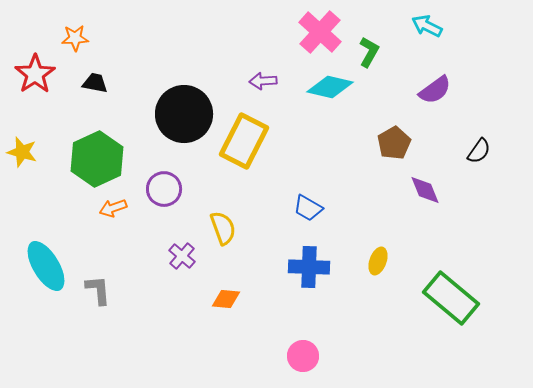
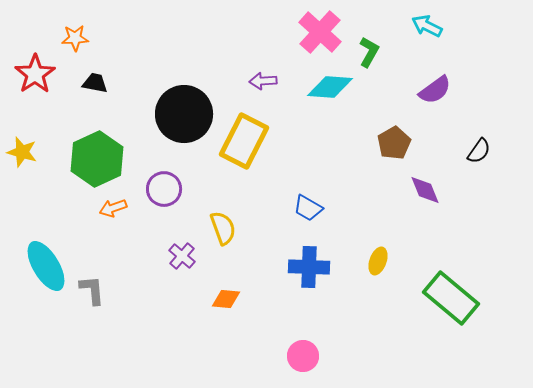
cyan diamond: rotated 9 degrees counterclockwise
gray L-shape: moved 6 px left
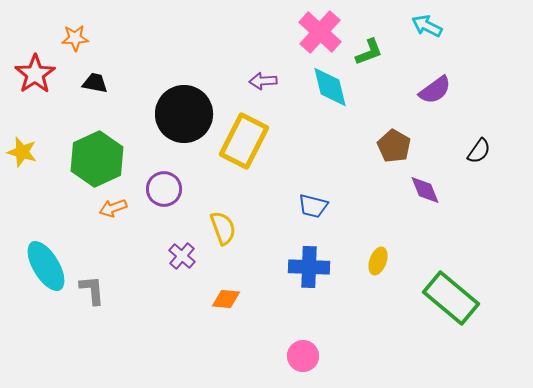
green L-shape: rotated 40 degrees clockwise
cyan diamond: rotated 72 degrees clockwise
brown pentagon: moved 3 px down; rotated 12 degrees counterclockwise
blue trapezoid: moved 5 px right, 2 px up; rotated 16 degrees counterclockwise
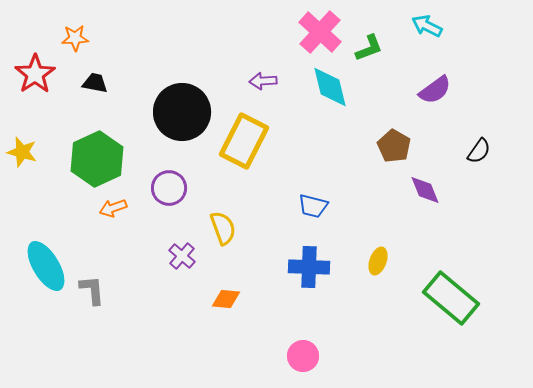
green L-shape: moved 4 px up
black circle: moved 2 px left, 2 px up
purple circle: moved 5 px right, 1 px up
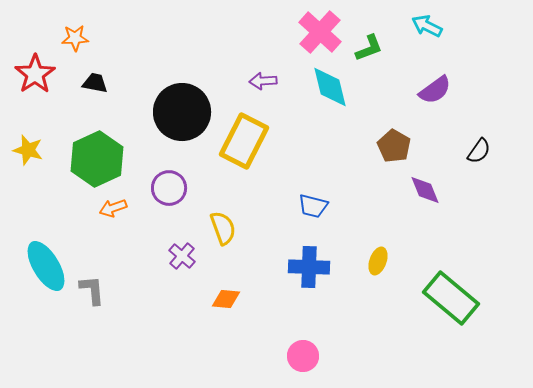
yellow star: moved 6 px right, 2 px up
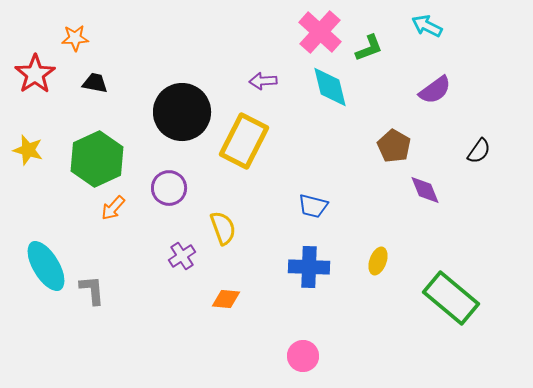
orange arrow: rotated 28 degrees counterclockwise
purple cross: rotated 16 degrees clockwise
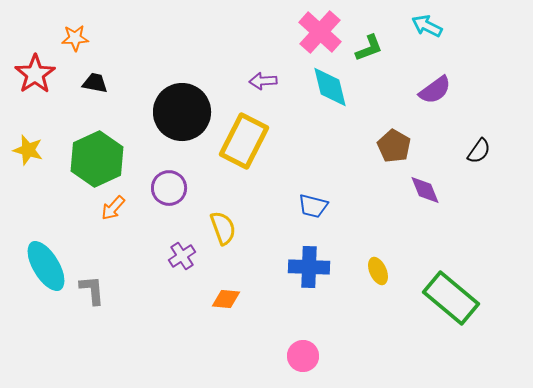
yellow ellipse: moved 10 px down; rotated 44 degrees counterclockwise
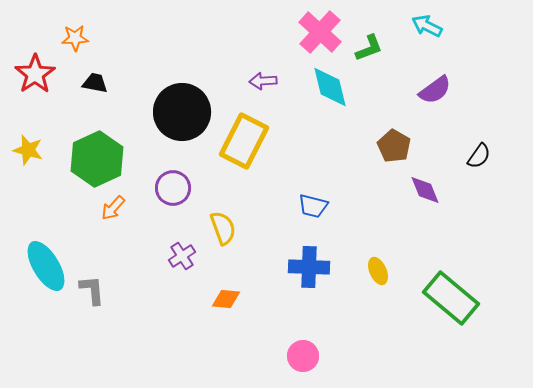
black semicircle: moved 5 px down
purple circle: moved 4 px right
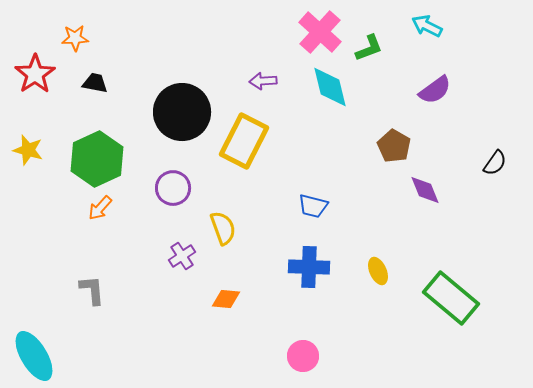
black semicircle: moved 16 px right, 7 px down
orange arrow: moved 13 px left
cyan ellipse: moved 12 px left, 90 px down
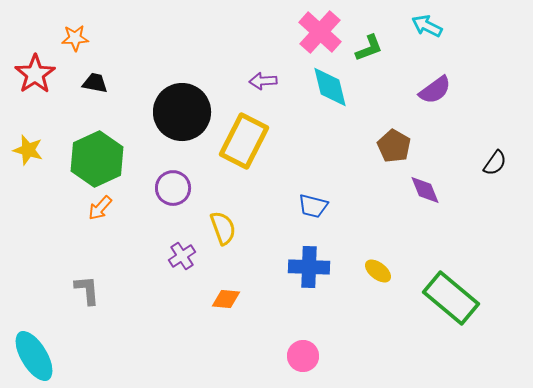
yellow ellipse: rotated 28 degrees counterclockwise
gray L-shape: moved 5 px left
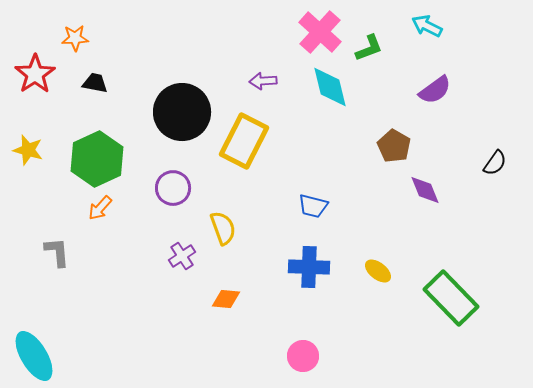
gray L-shape: moved 30 px left, 38 px up
green rectangle: rotated 6 degrees clockwise
